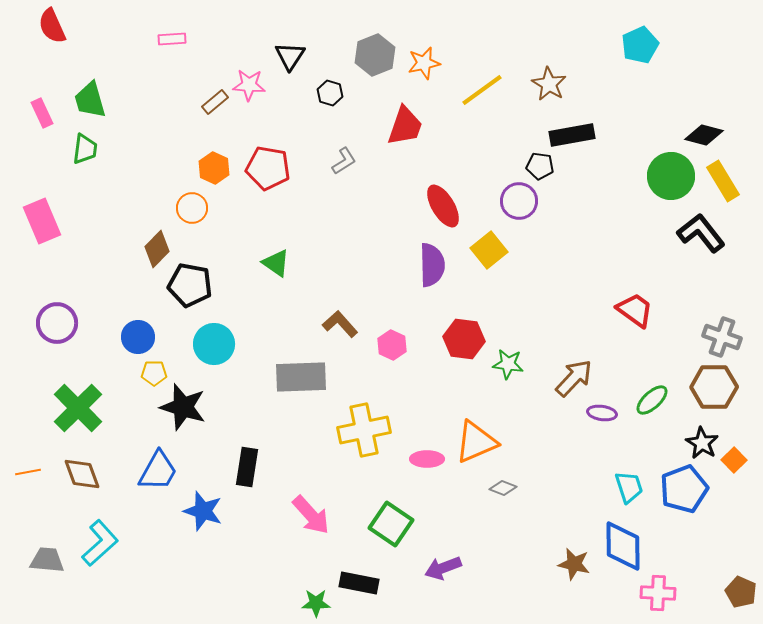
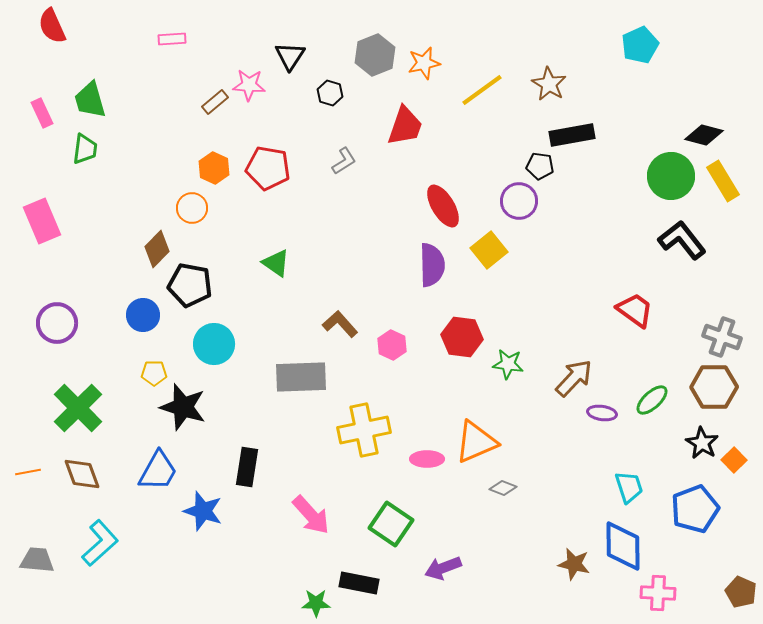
black L-shape at (701, 233): moved 19 px left, 7 px down
blue circle at (138, 337): moved 5 px right, 22 px up
red hexagon at (464, 339): moved 2 px left, 2 px up
blue pentagon at (684, 489): moved 11 px right, 20 px down
gray trapezoid at (47, 560): moved 10 px left
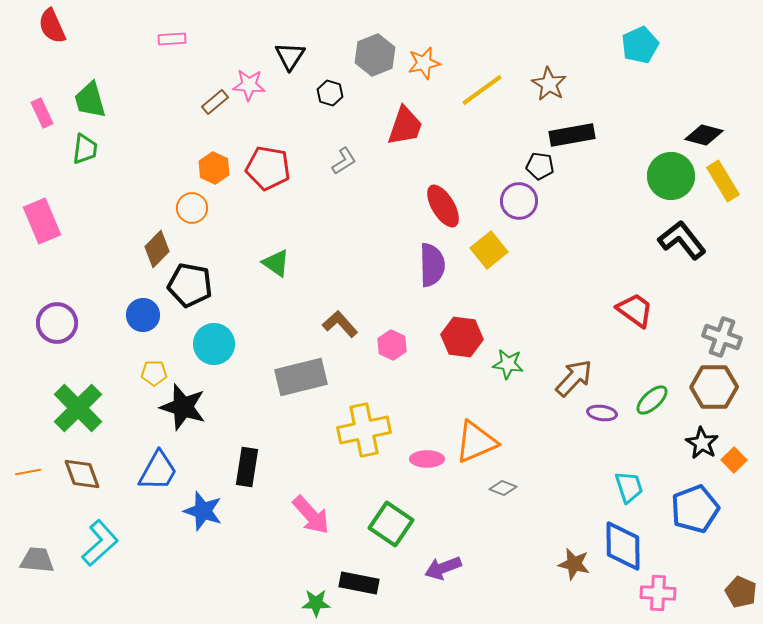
gray rectangle at (301, 377): rotated 12 degrees counterclockwise
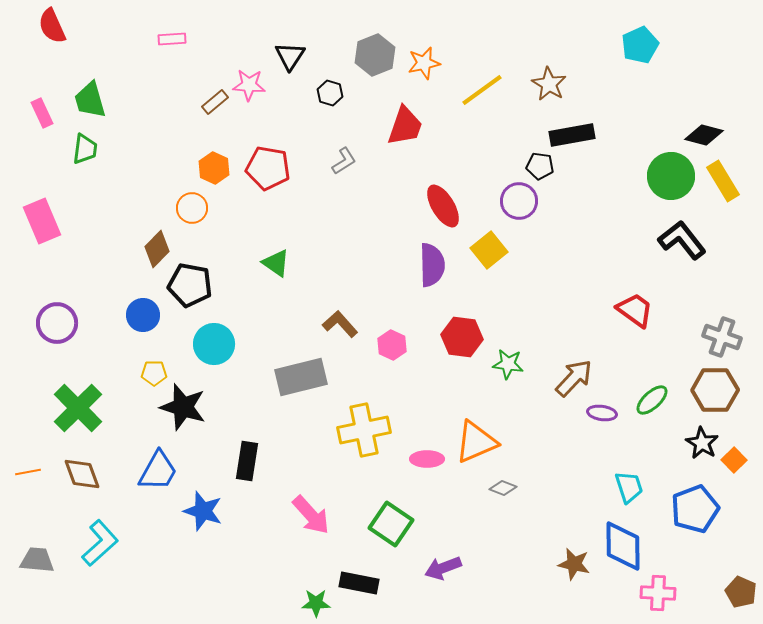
brown hexagon at (714, 387): moved 1 px right, 3 px down
black rectangle at (247, 467): moved 6 px up
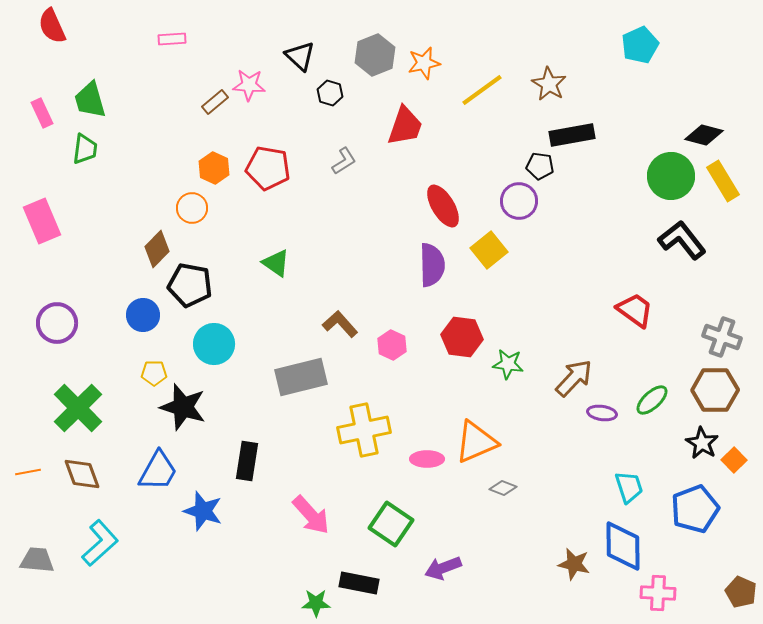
black triangle at (290, 56): moved 10 px right; rotated 20 degrees counterclockwise
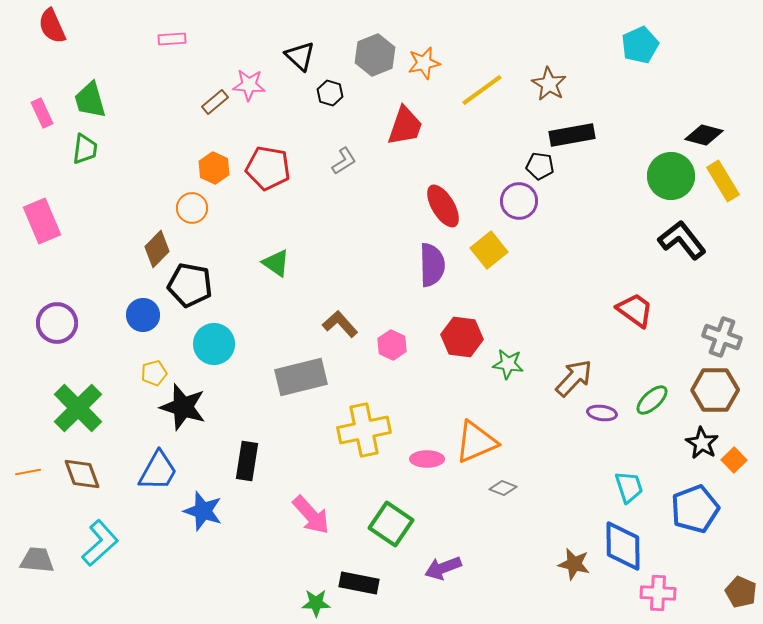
yellow pentagon at (154, 373): rotated 15 degrees counterclockwise
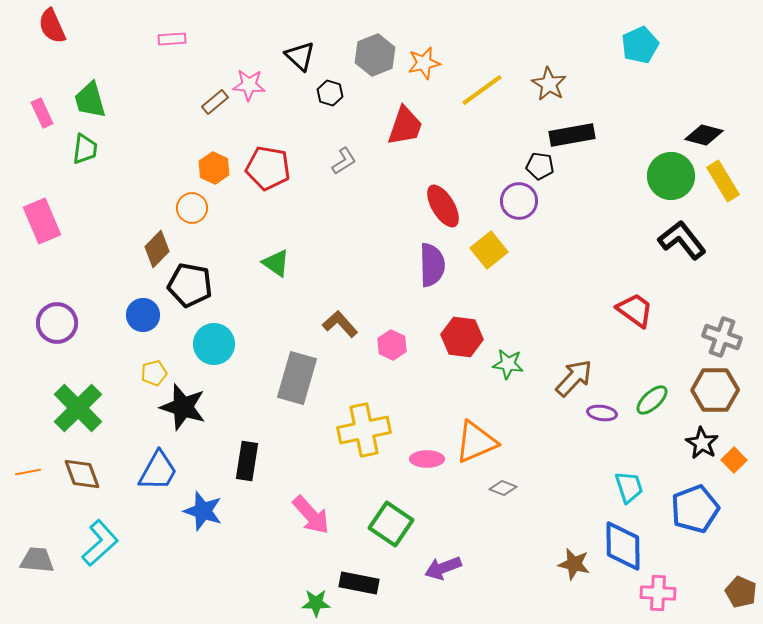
gray rectangle at (301, 377): moved 4 px left, 1 px down; rotated 60 degrees counterclockwise
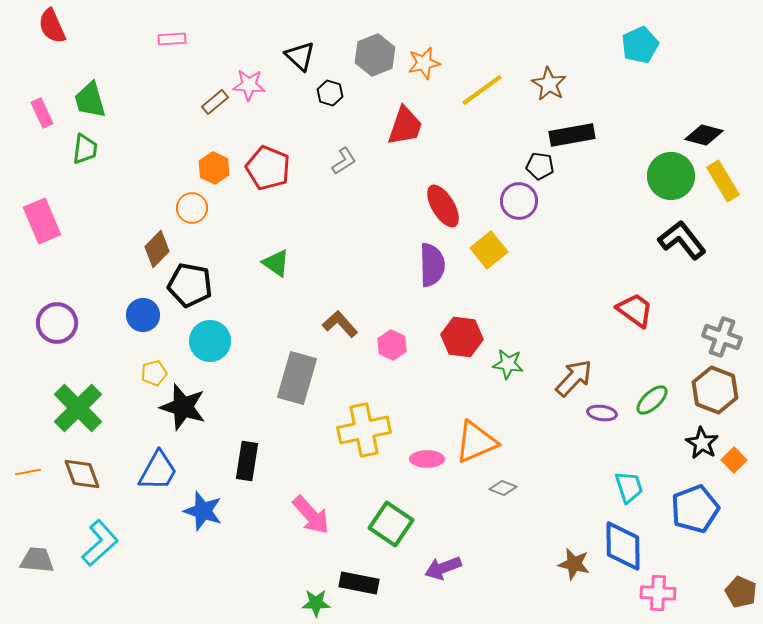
red pentagon at (268, 168): rotated 12 degrees clockwise
cyan circle at (214, 344): moved 4 px left, 3 px up
brown hexagon at (715, 390): rotated 21 degrees clockwise
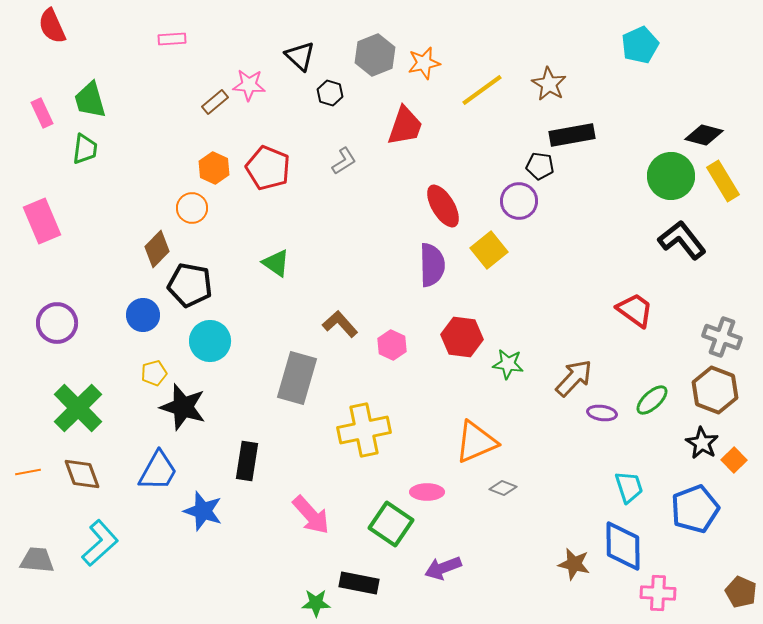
pink ellipse at (427, 459): moved 33 px down
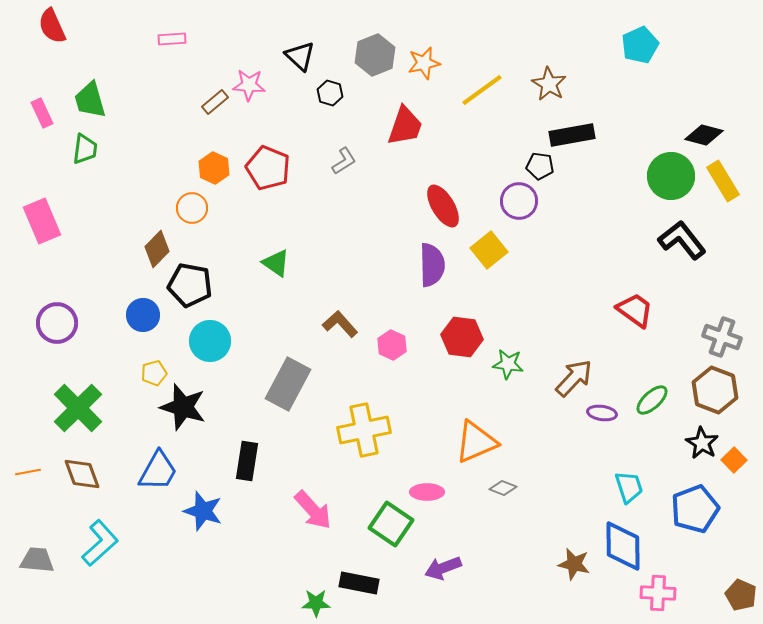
gray rectangle at (297, 378): moved 9 px left, 6 px down; rotated 12 degrees clockwise
pink arrow at (311, 515): moved 2 px right, 5 px up
brown pentagon at (741, 592): moved 3 px down
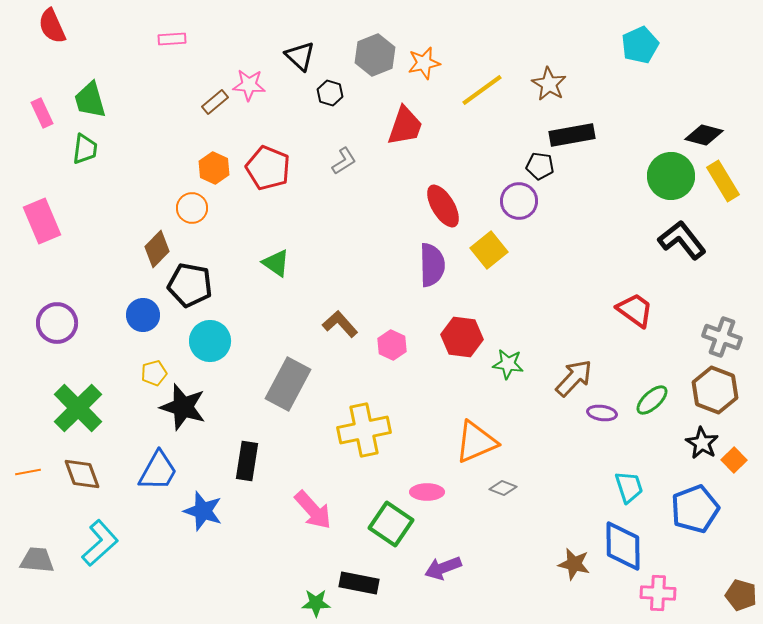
brown pentagon at (741, 595): rotated 8 degrees counterclockwise
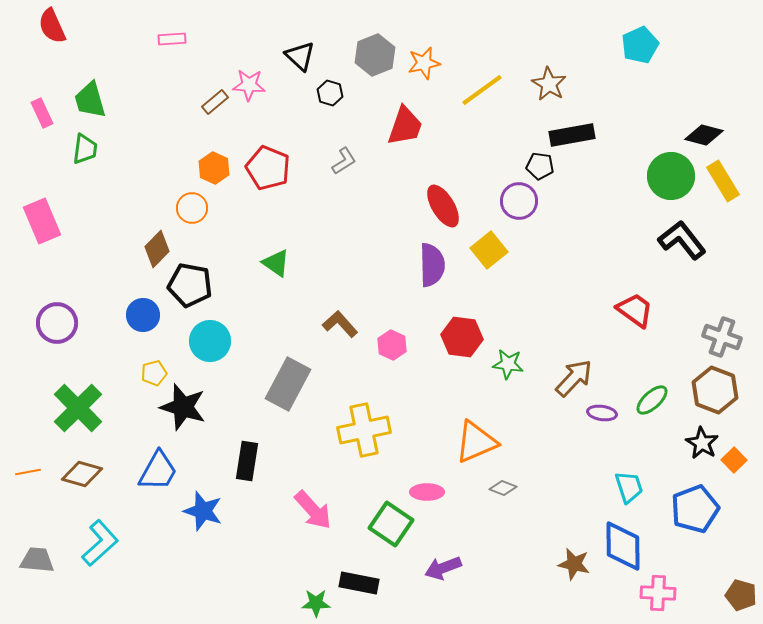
brown diamond at (82, 474): rotated 54 degrees counterclockwise
